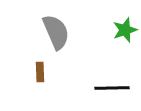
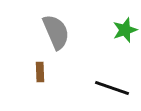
black line: rotated 20 degrees clockwise
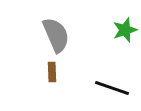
gray semicircle: moved 3 px down
brown rectangle: moved 12 px right
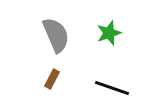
green star: moved 16 px left, 3 px down
brown rectangle: moved 7 px down; rotated 30 degrees clockwise
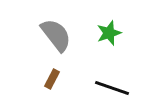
gray semicircle: rotated 15 degrees counterclockwise
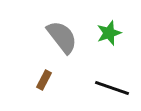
gray semicircle: moved 6 px right, 2 px down
brown rectangle: moved 8 px left, 1 px down
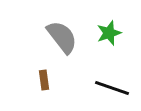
brown rectangle: rotated 36 degrees counterclockwise
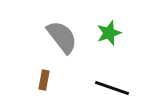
brown rectangle: rotated 18 degrees clockwise
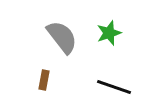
black line: moved 2 px right, 1 px up
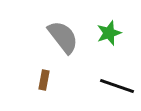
gray semicircle: moved 1 px right
black line: moved 3 px right, 1 px up
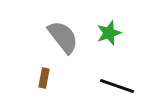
brown rectangle: moved 2 px up
